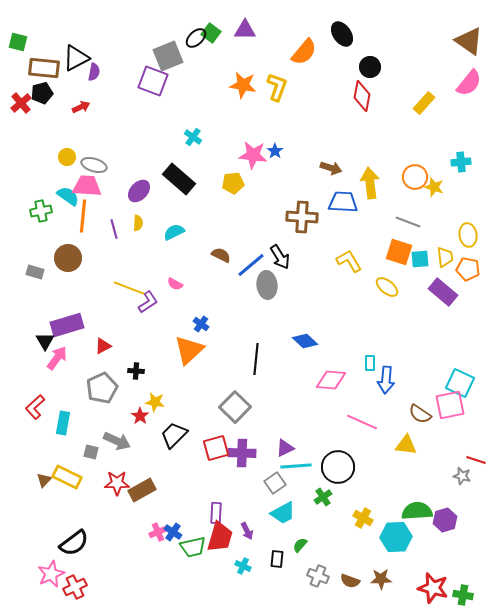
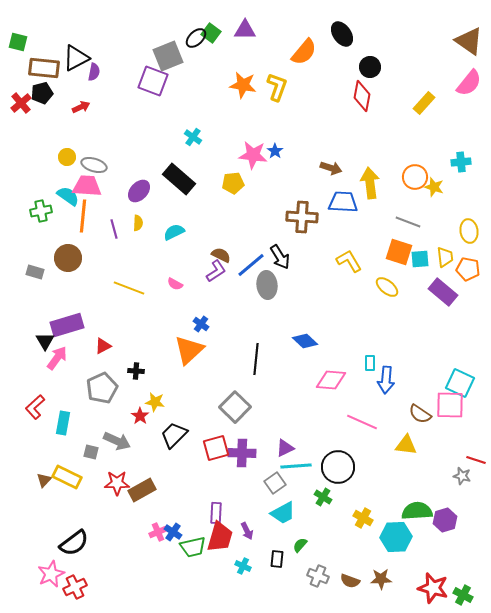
yellow ellipse at (468, 235): moved 1 px right, 4 px up
purple L-shape at (148, 302): moved 68 px right, 31 px up
pink square at (450, 405): rotated 12 degrees clockwise
green cross at (323, 497): rotated 24 degrees counterclockwise
green cross at (463, 595): rotated 18 degrees clockwise
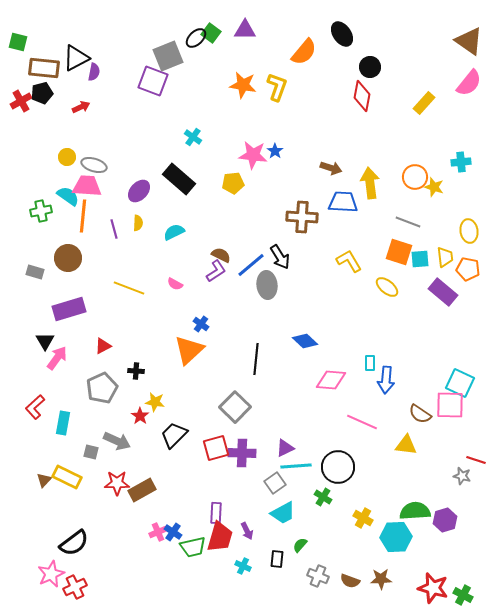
red cross at (21, 103): moved 2 px up; rotated 10 degrees clockwise
purple rectangle at (67, 325): moved 2 px right, 16 px up
green semicircle at (417, 511): moved 2 px left
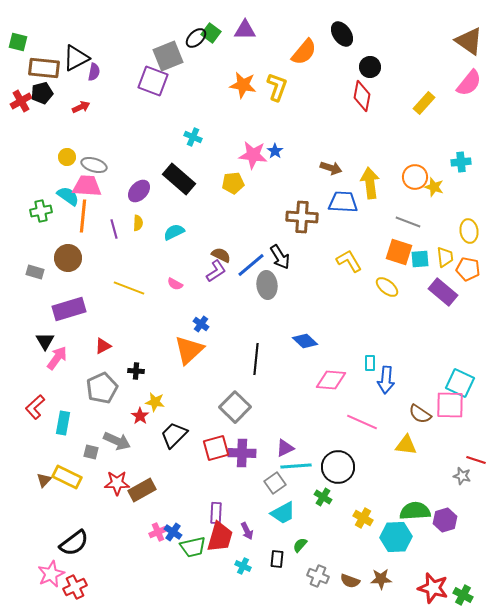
cyan cross at (193, 137): rotated 12 degrees counterclockwise
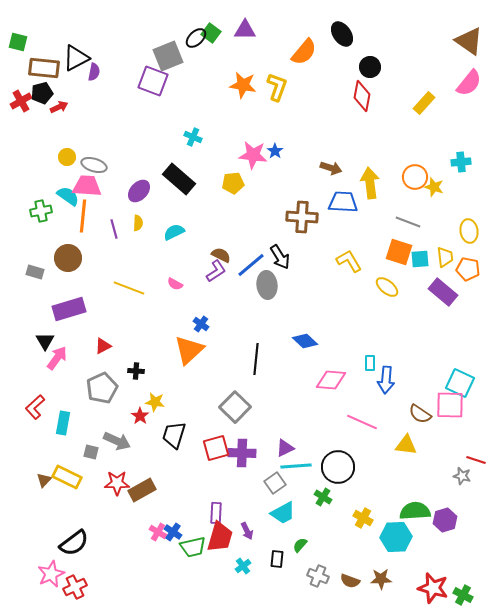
red arrow at (81, 107): moved 22 px left
black trapezoid at (174, 435): rotated 28 degrees counterclockwise
pink cross at (158, 532): rotated 36 degrees counterclockwise
cyan cross at (243, 566): rotated 28 degrees clockwise
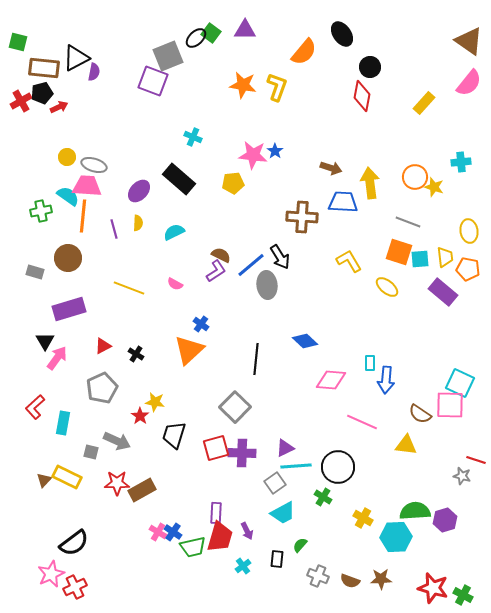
black cross at (136, 371): moved 17 px up; rotated 28 degrees clockwise
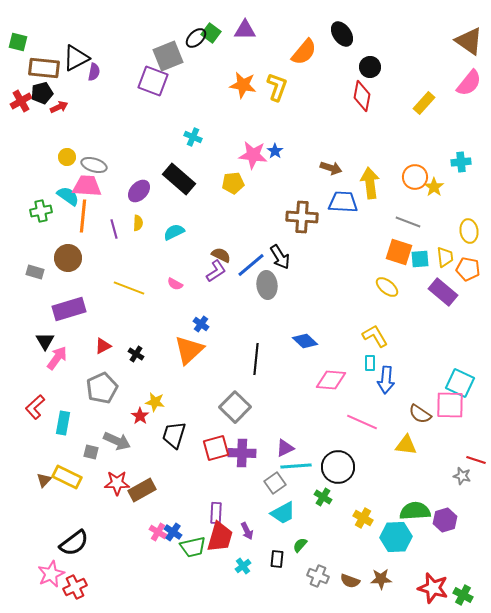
yellow star at (434, 187): rotated 18 degrees clockwise
yellow L-shape at (349, 261): moved 26 px right, 75 px down
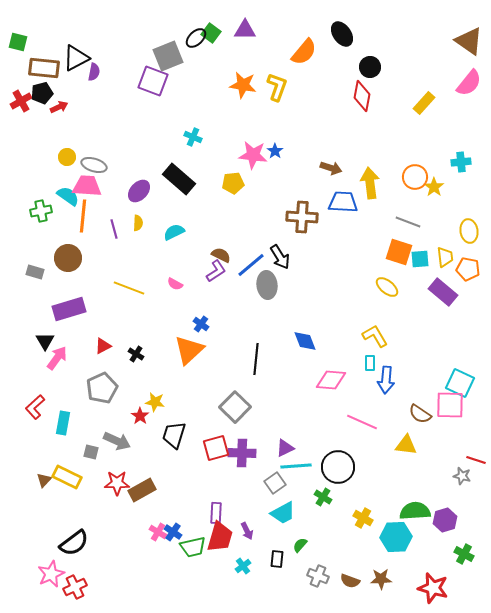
blue diamond at (305, 341): rotated 25 degrees clockwise
green cross at (463, 595): moved 1 px right, 41 px up
